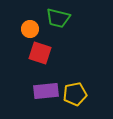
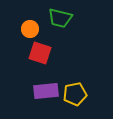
green trapezoid: moved 2 px right
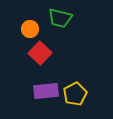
red square: rotated 25 degrees clockwise
yellow pentagon: rotated 15 degrees counterclockwise
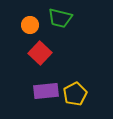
orange circle: moved 4 px up
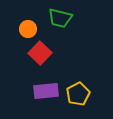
orange circle: moved 2 px left, 4 px down
yellow pentagon: moved 3 px right
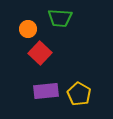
green trapezoid: rotated 10 degrees counterclockwise
yellow pentagon: moved 1 px right; rotated 15 degrees counterclockwise
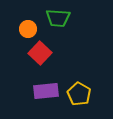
green trapezoid: moved 2 px left
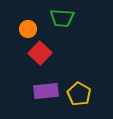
green trapezoid: moved 4 px right
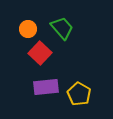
green trapezoid: moved 10 px down; rotated 135 degrees counterclockwise
purple rectangle: moved 4 px up
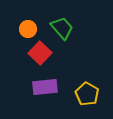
purple rectangle: moved 1 px left
yellow pentagon: moved 8 px right
